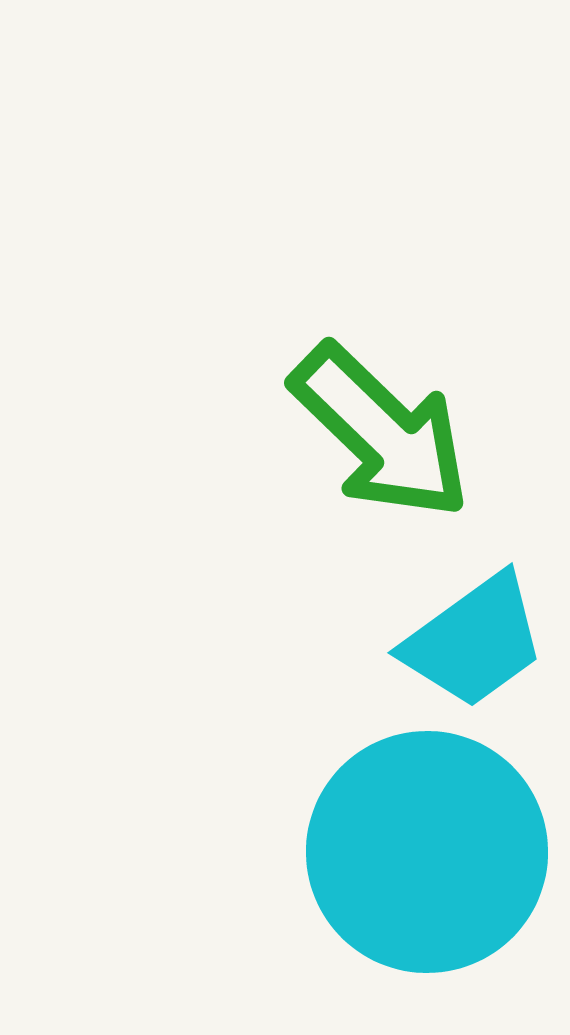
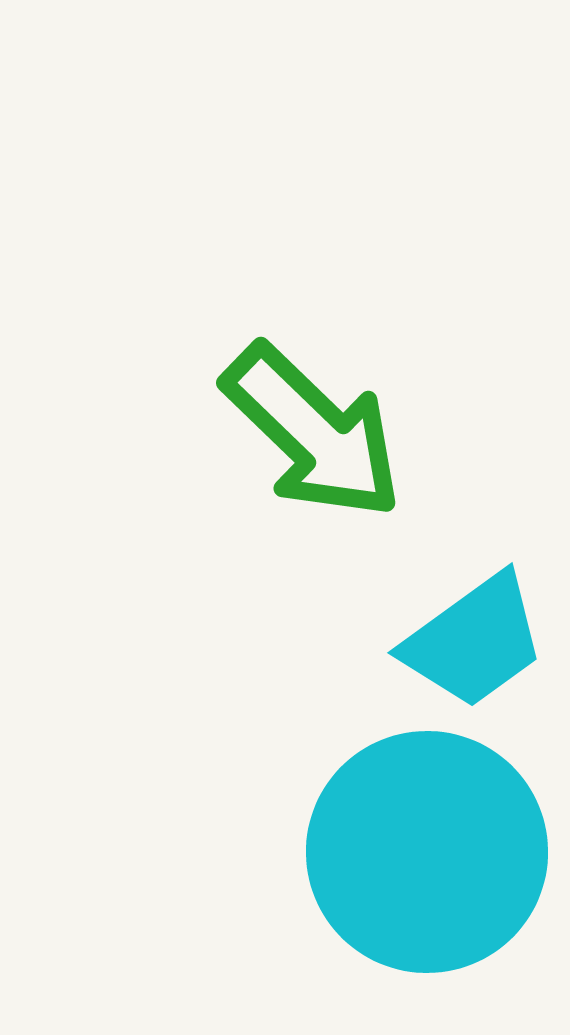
green arrow: moved 68 px left
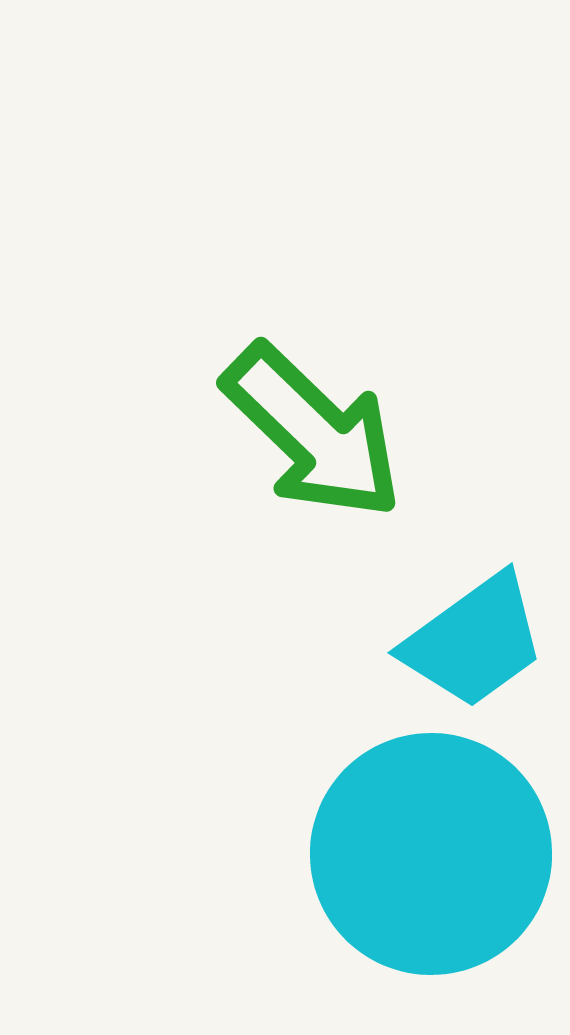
cyan circle: moved 4 px right, 2 px down
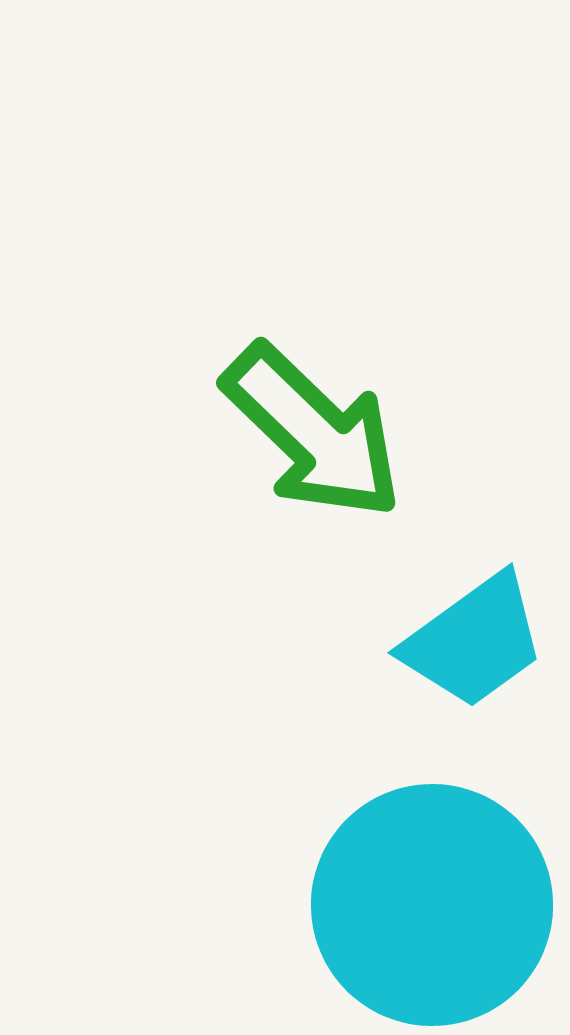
cyan circle: moved 1 px right, 51 px down
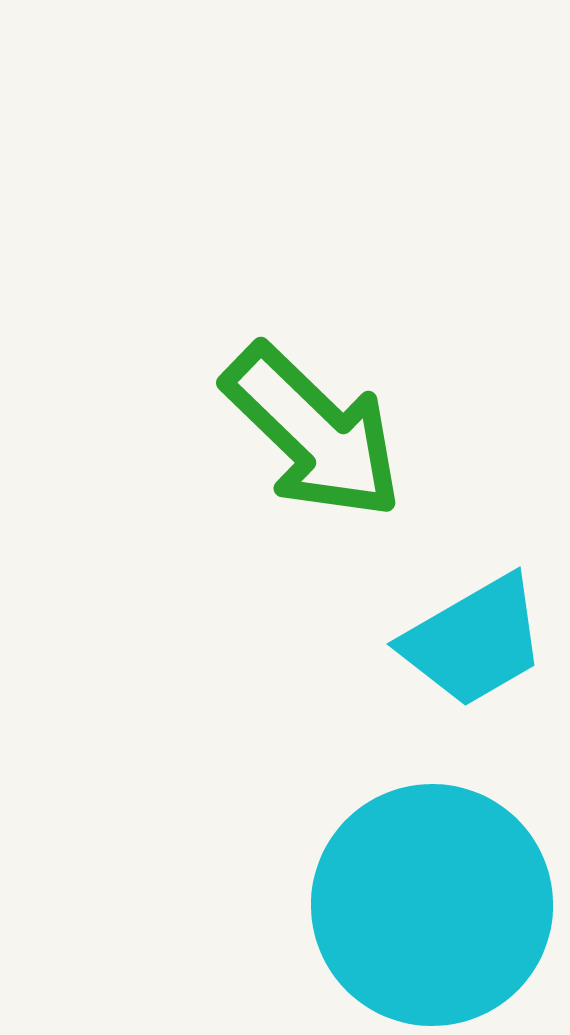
cyan trapezoid: rotated 6 degrees clockwise
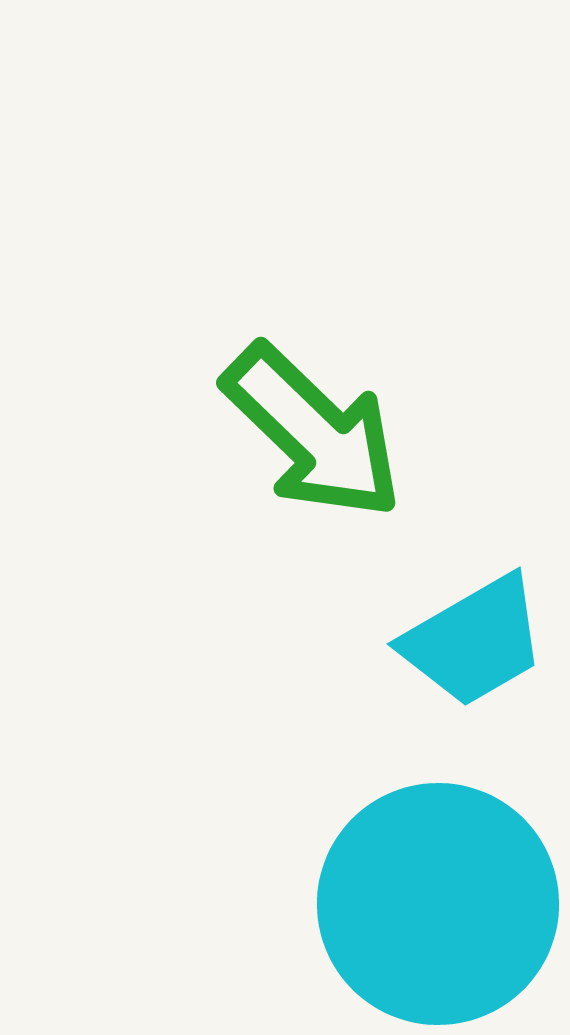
cyan circle: moved 6 px right, 1 px up
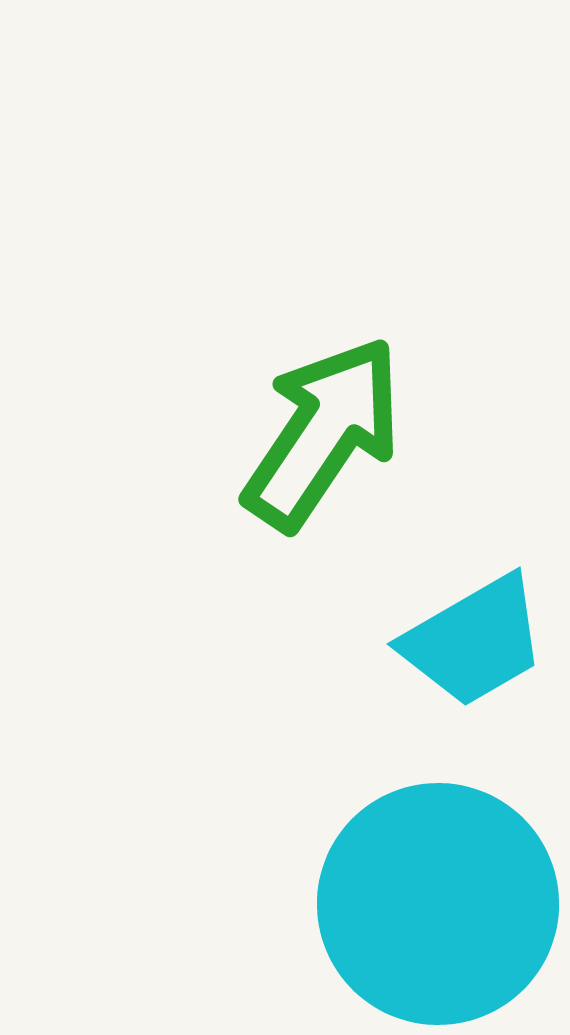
green arrow: moved 10 px right, 1 px down; rotated 100 degrees counterclockwise
